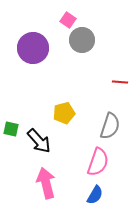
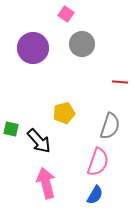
pink square: moved 2 px left, 6 px up
gray circle: moved 4 px down
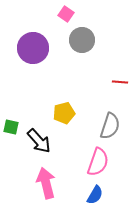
gray circle: moved 4 px up
green square: moved 2 px up
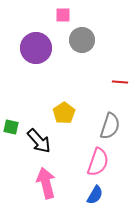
pink square: moved 3 px left, 1 px down; rotated 35 degrees counterclockwise
purple circle: moved 3 px right
yellow pentagon: rotated 20 degrees counterclockwise
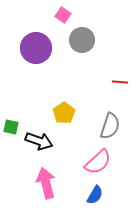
pink square: rotated 35 degrees clockwise
black arrow: rotated 28 degrees counterclockwise
pink semicircle: rotated 28 degrees clockwise
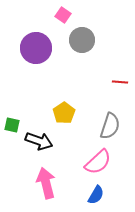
green square: moved 1 px right, 2 px up
blue semicircle: moved 1 px right
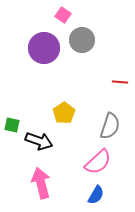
purple circle: moved 8 px right
pink arrow: moved 5 px left
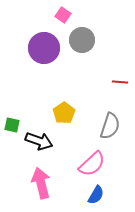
pink semicircle: moved 6 px left, 2 px down
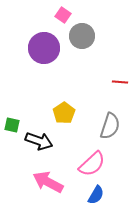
gray circle: moved 4 px up
pink arrow: moved 7 px right, 1 px up; rotated 48 degrees counterclockwise
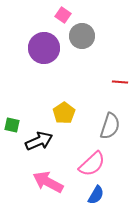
black arrow: rotated 44 degrees counterclockwise
